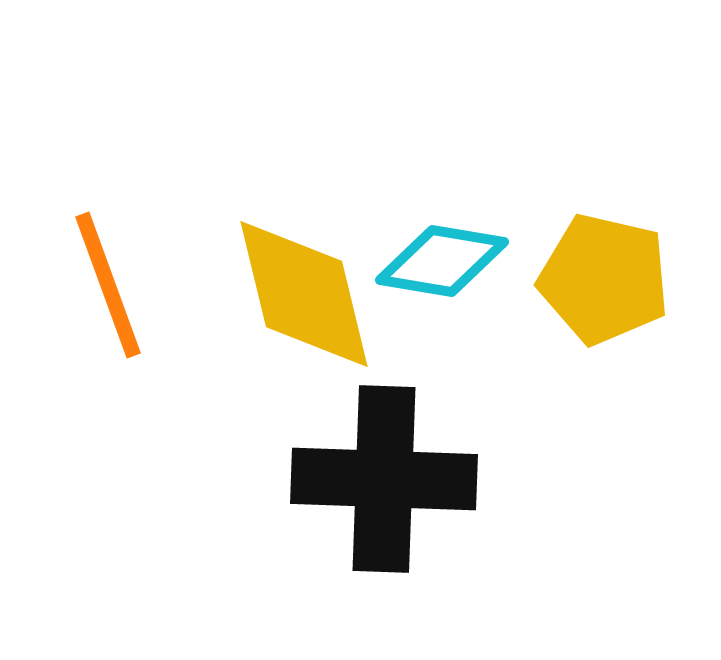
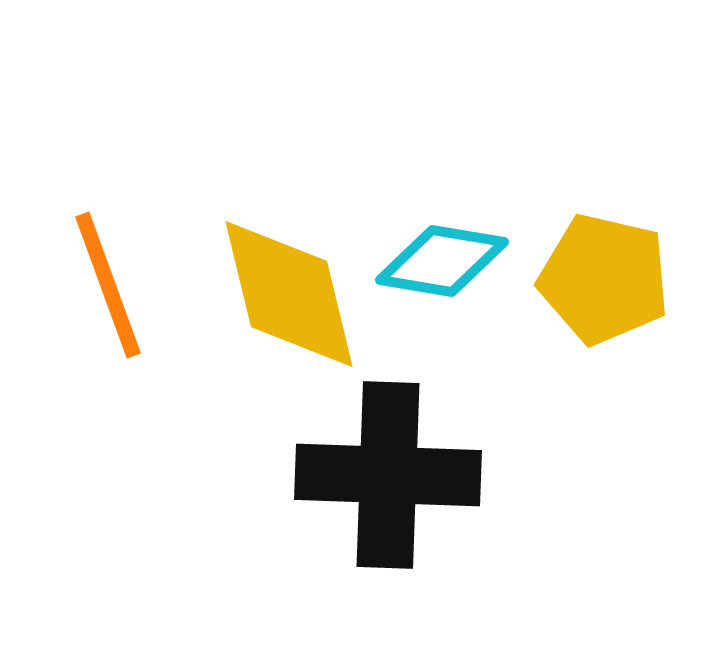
yellow diamond: moved 15 px left
black cross: moved 4 px right, 4 px up
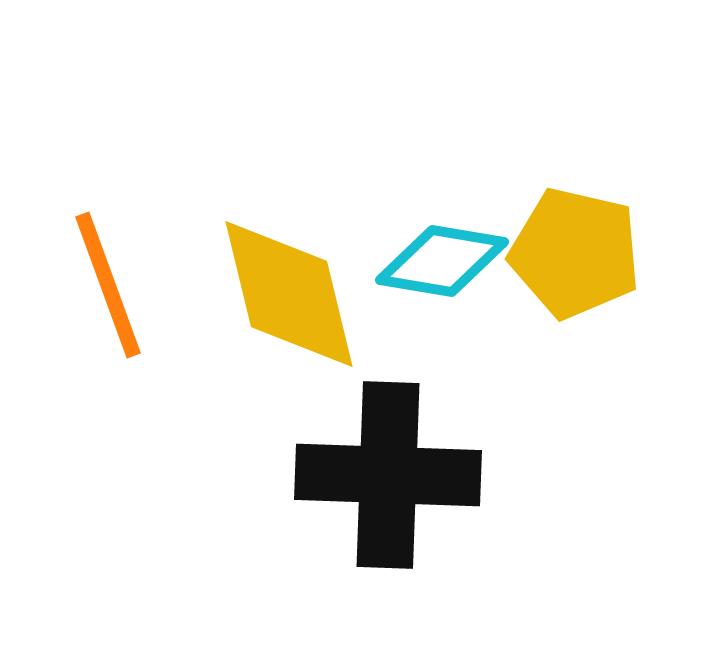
yellow pentagon: moved 29 px left, 26 px up
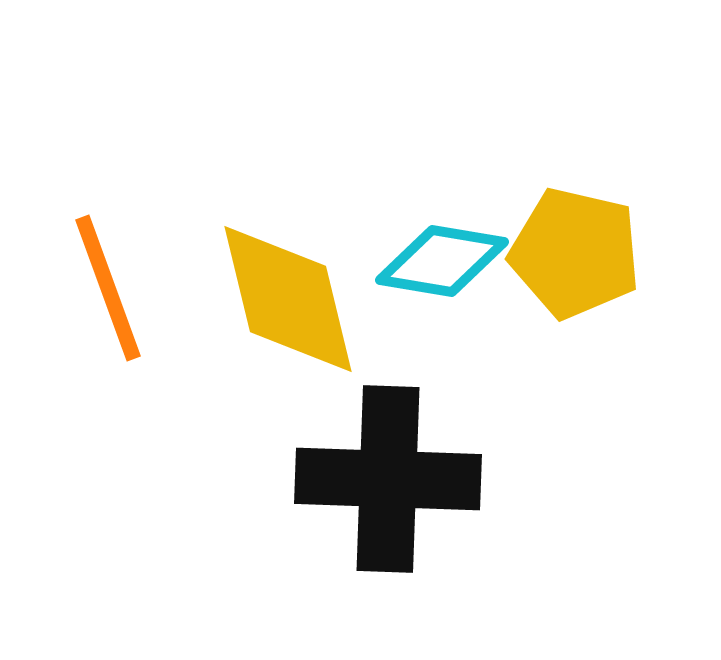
orange line: moved 3 px down
yellow diamond: moved 1 px left, 5 px down
black cross: moved 4 px down
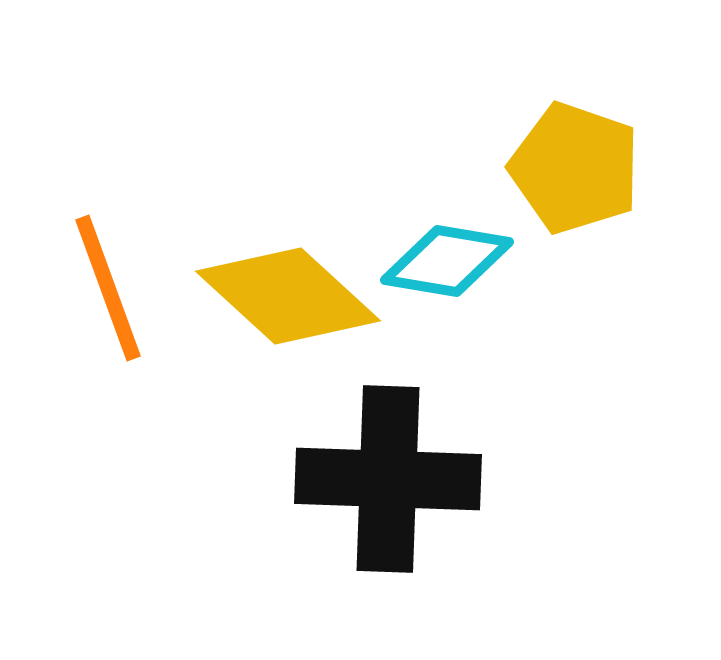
yellow pentagon: moved 85 px up; rotated 6 degrees clockwise
cyan diamond: moved 5 px right
yellow diamond: moved 3 px up; rotated 34 degrees counterclockwise
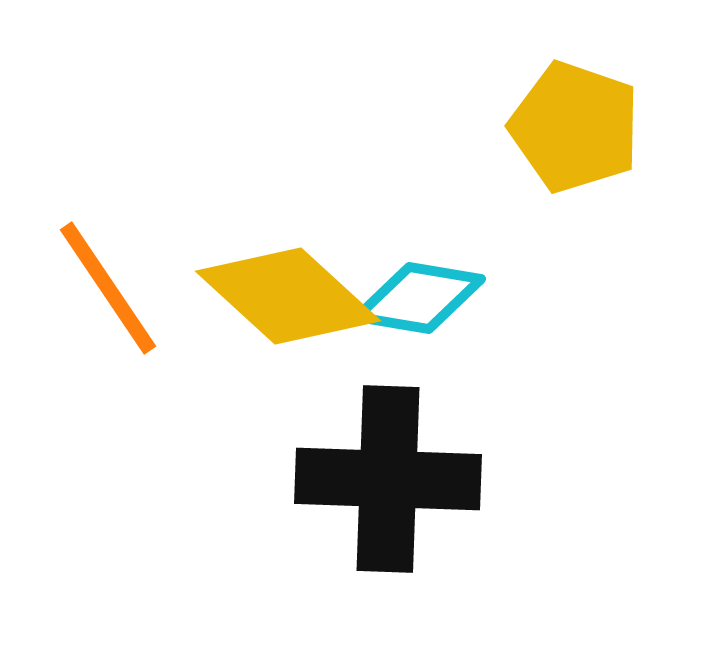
yellow pentagon: moved 41 px up
cyan diamond: moved 28 px left, 37 px down
orange line: rotated 14 degrees counterclockwise
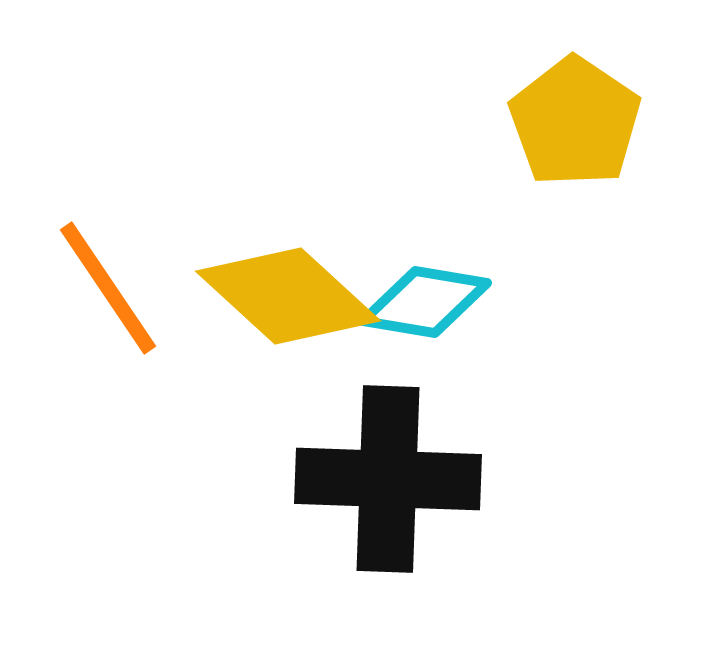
yellow pentagon: moved 5 px up; rotated 15 degrees clockwise
cyan diamond: moved 6 px right, 4 px down
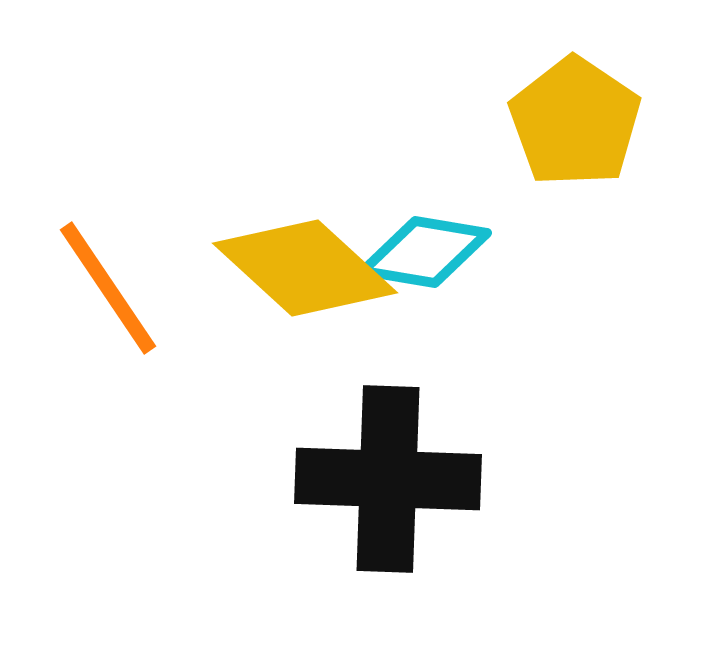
yellow diamond: moved 17 px right, 28 px up
cyan diamond: moved 50 px up
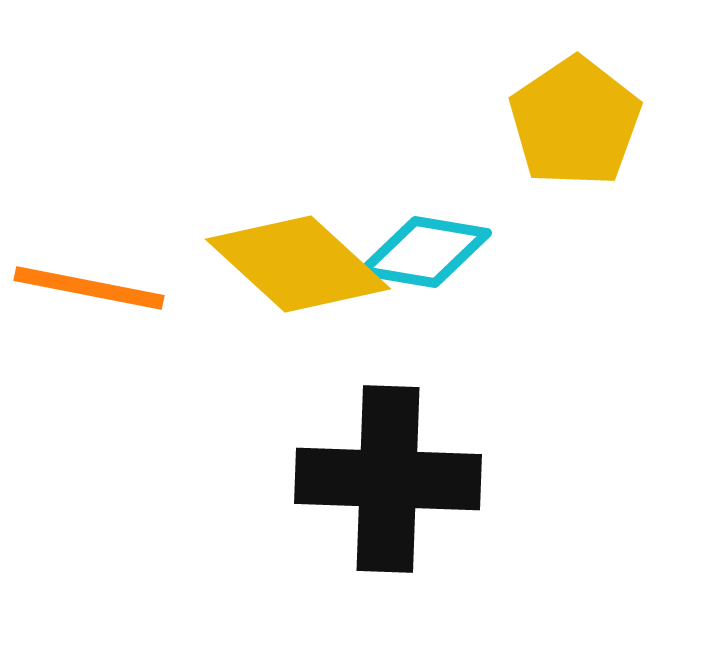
yellow pentagon: rotated 4 degrees clockwise
yellow diamond: moved 7 px left, 4 px up
orange line: moved 19 px left; rotated 45 degrees counterclockwise
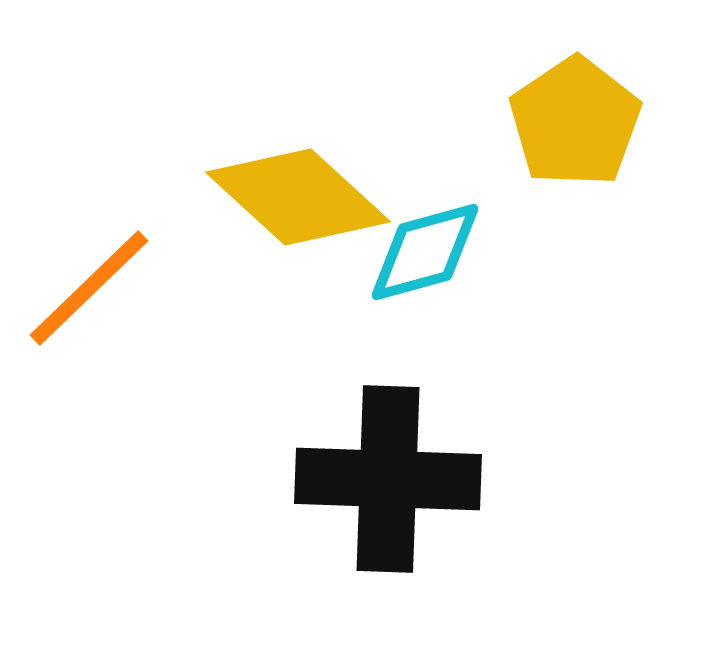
cyan diamond: rotated 25 degrees counterclockwise
yellow diamond: moved 67 px up
orange line: rotated 55 degrees counterclockwise
